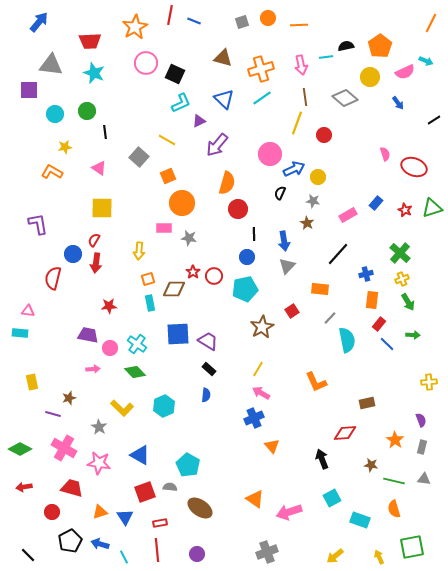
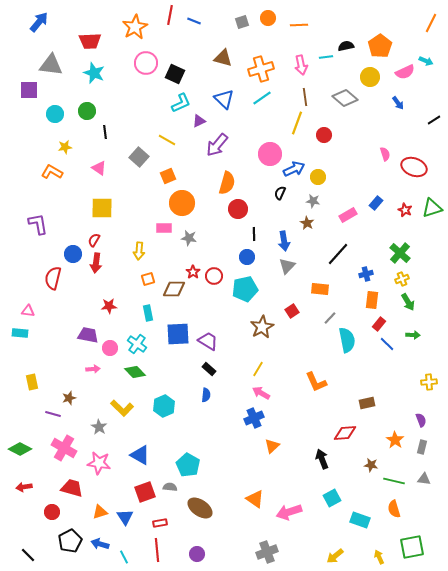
cyan rectangle at (150, 303): moved 2 px left, 10 px down
orange triangle at (272, 446): rotated 28 degrees clockwise
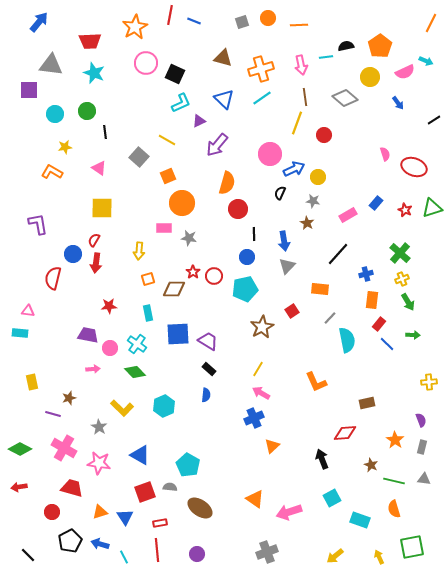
brown star at (371, 465): rotated 16 degrees clockwise
red arrow at (24, 487): moved 5 px left
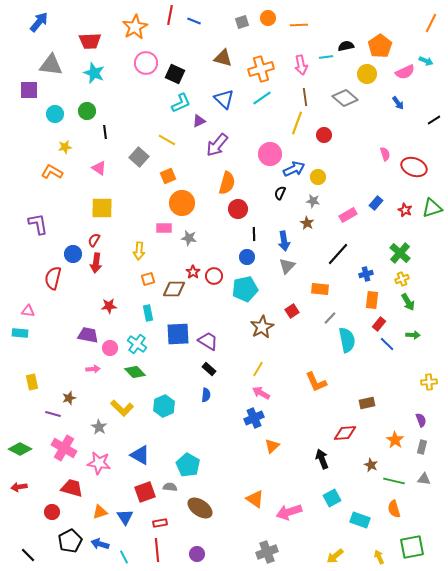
yellow circle at (370, 77): moved 3 px left, 3 px up
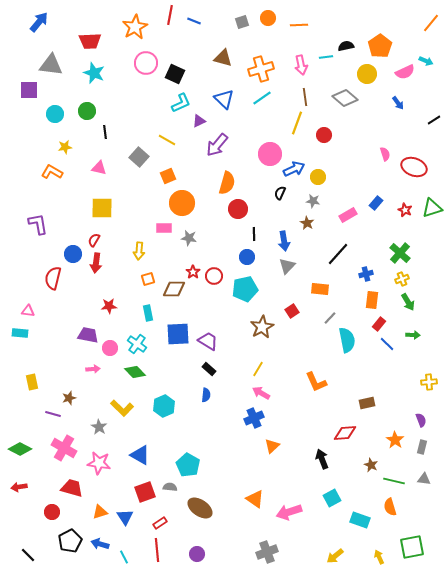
orange line at (431, 23): rotated 12 degrees clockwise
pink triangle at (99, 168): rotated 21 degrees counterclockwise
orange semicircle at (394, 509): moved 4 px left, 2 px up
red rectangle at (160, 523): rotated 24 degrees counterclockwise
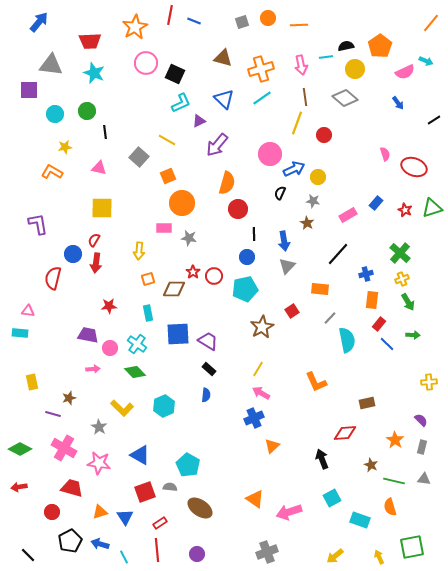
yellow circle at (367, 74): moved 12 px left, 5 px up
purple semicircle at (421, 420): rotated 24 degrees counterclockwise
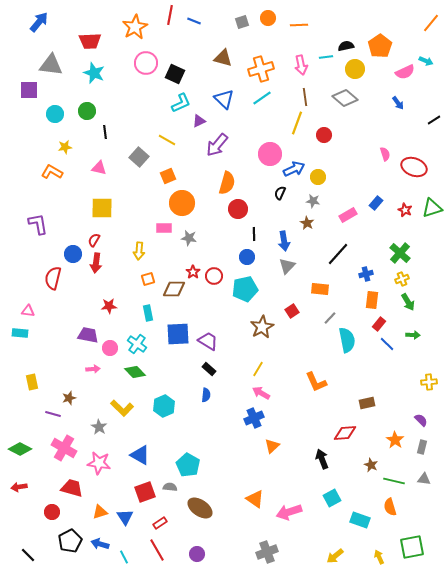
red line at (157, 550): rotated 25 degrees counterclockwise
